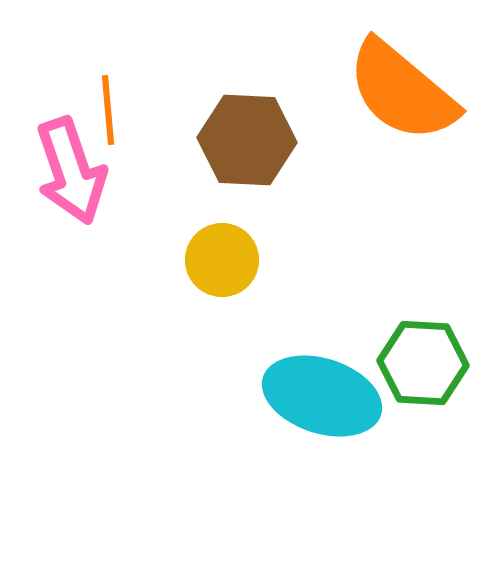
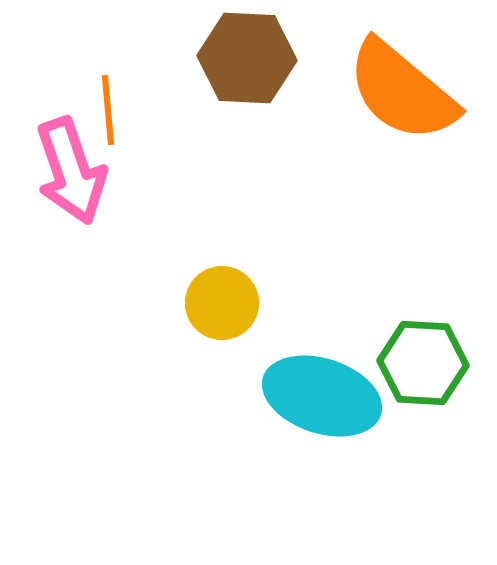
brown hexagon: moved 82 px up
yellow circle: moved 43 px down
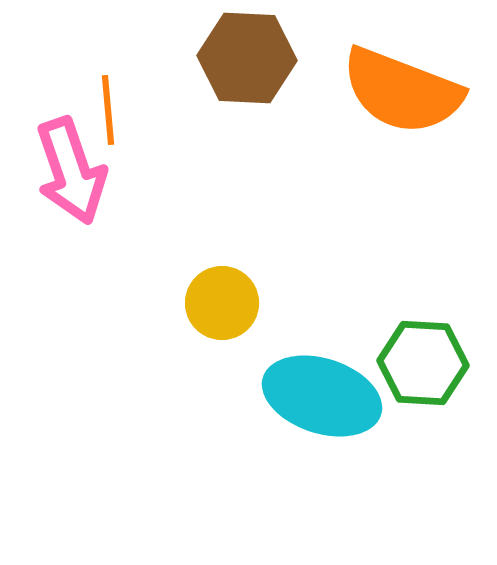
orange semicircle: rotated 19 degrees counterclockwise
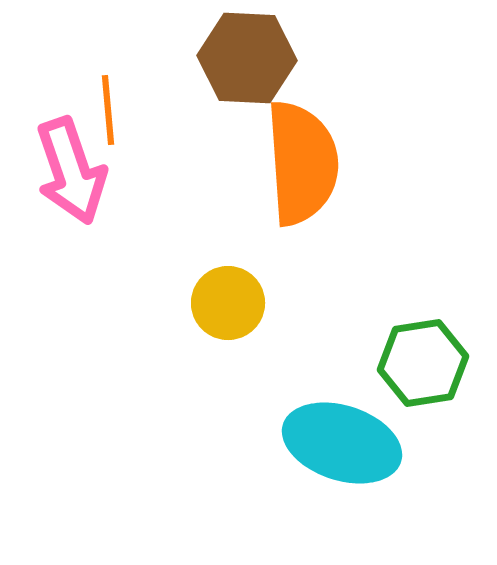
orange semicircle: moved 100 px left, 72 px down; rotated 115 degrees counterclockwise
yellow circle: moved 6 px right
green hexagon: rotated 12 degrees counterclockwise
cyan ellipse: moved 20 px right, 47 px down
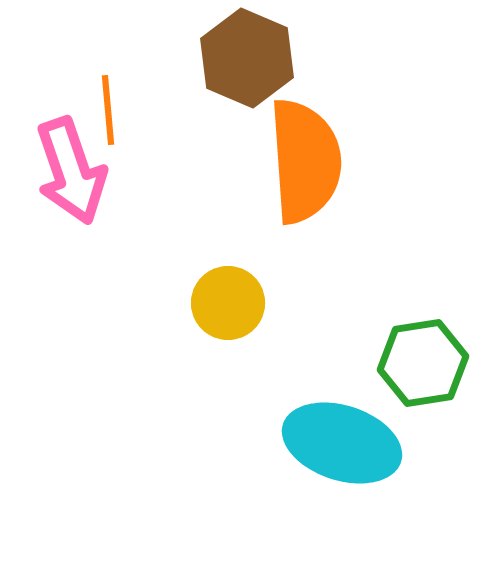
brown hexagon: rotated 20 degrees clockwise
orange semicircle: moved 3 px right, 2 px up
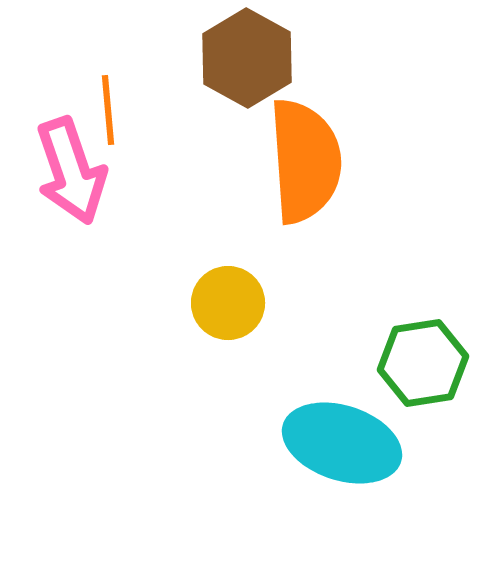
brown hexagon: rotated 6 degrees clockwise
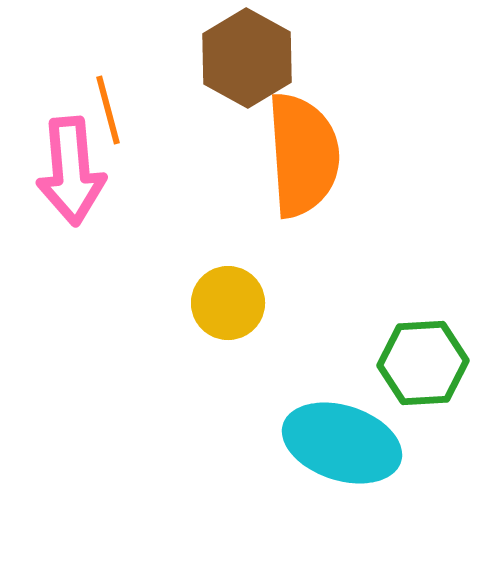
orange line: rotated 10 degrees counterclockwise
orange semicircle: moved 2 px left, 6 px up
pink arrow: rotated 14 degrees clockwise
green hexagon: rotated 6 degrees clockwise
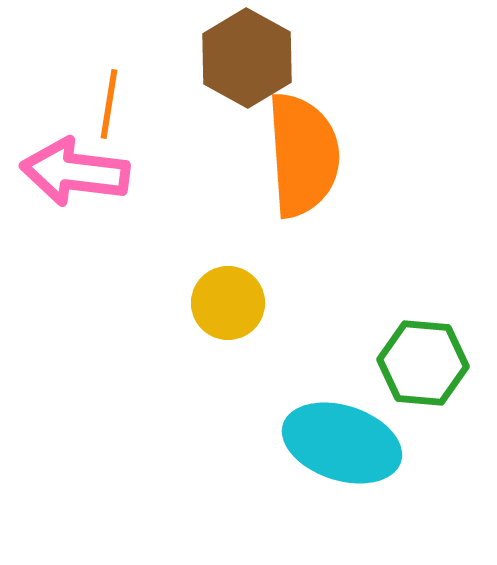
orange line: moved 1 px right, 6 px up; rotated 24 degrees clockwise
pink arrow: moved 4 px right, 1 px down; rotated 102 degrees clockwise
green hexagon: rotated 8 degrees clockwise
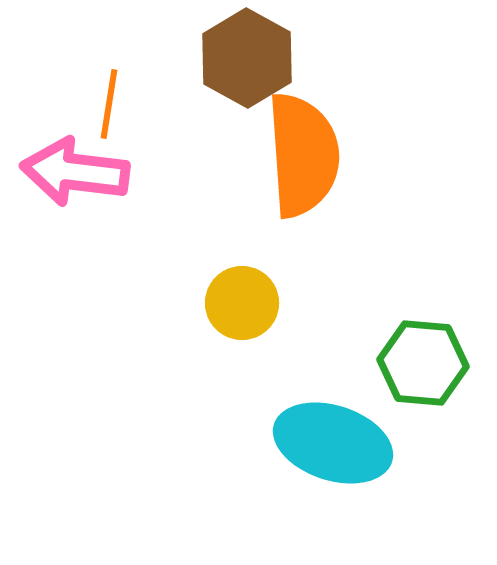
yellow circle: moved 14 px right
cyan ellipse: moved 9 px left
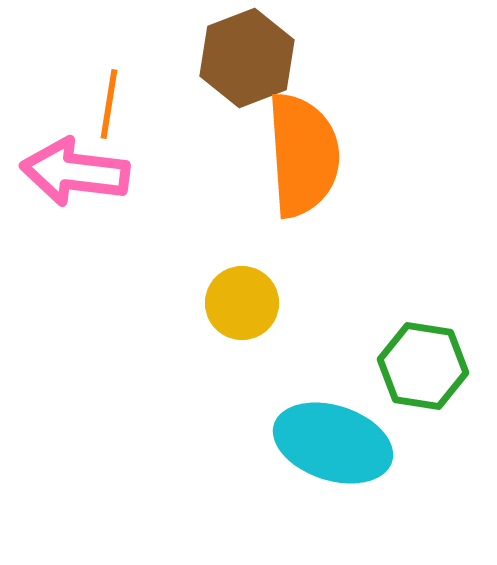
brown hexagon: rotated 10 degrees clockwise
green hexagon: moved 3 px down; rotated 4 degrees clockwise
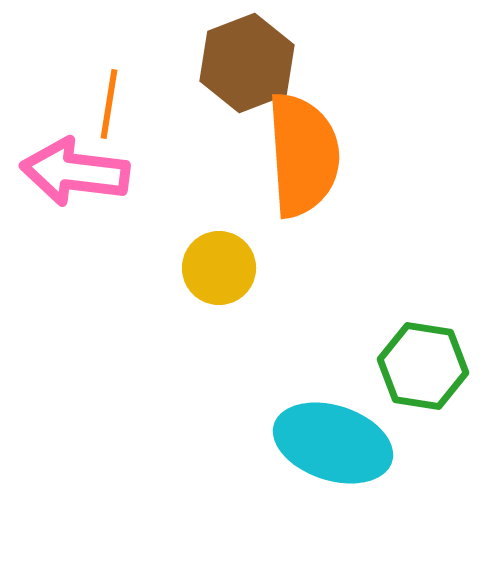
brown hexagon: moved 5 px down
yellow circle: moved 23 px left, 35 px up
